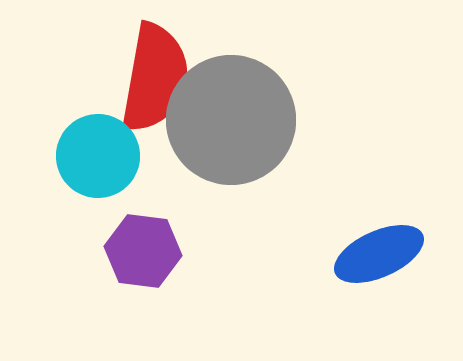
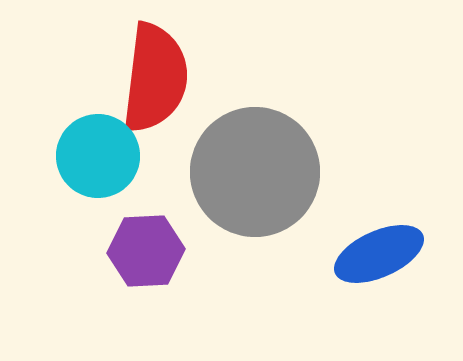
red semicircle: rotated 3 degrees counterclockwise
gray circle: moved 24 px right, 52 px down
purple hexagon: moved 3 px right; rotated 10 degrees counterclockwise
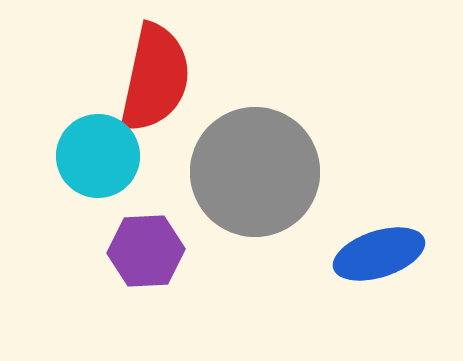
red semicircle: rotated 5 degrees clockwise
blue ellipse: rotated 6 degrees clockwise
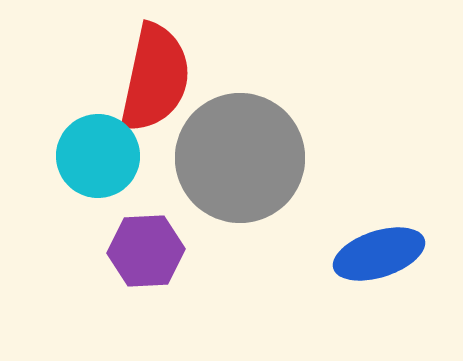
gray circle: moved 15 px left, 14 px up
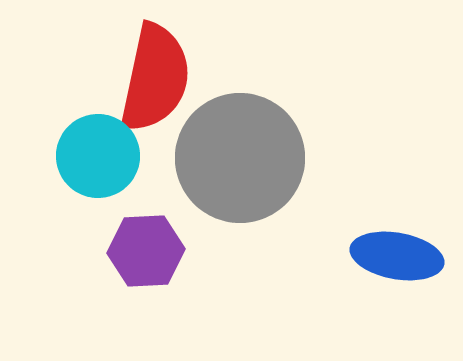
blue ellipse: moved 18 px right, 2 px down; rotated 28 degrees clockwise
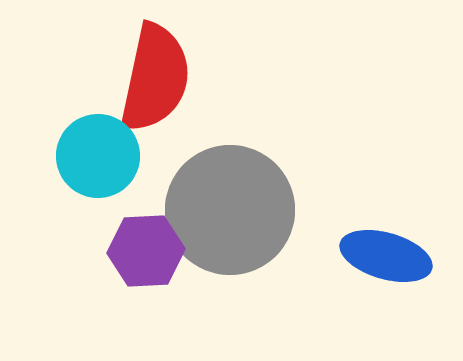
gray circle: moved 10 px left, 52 px down
blue ellipse: moved 11 px left; rotated 6 degrees clockwise
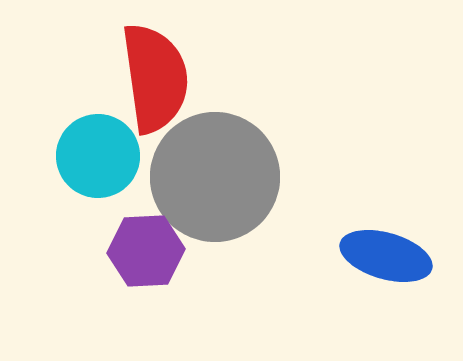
red semicircle: rotated 20 degrees counterclockwise
gray circle: moved 15 px left, 33 px up
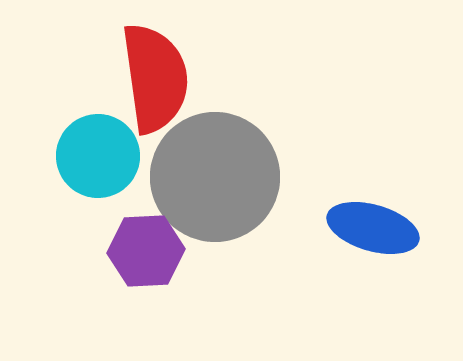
blue ellipse: moved 13 px left, 28 px up
